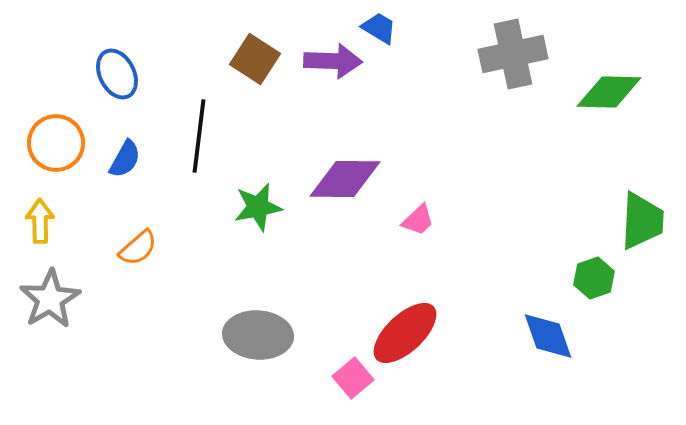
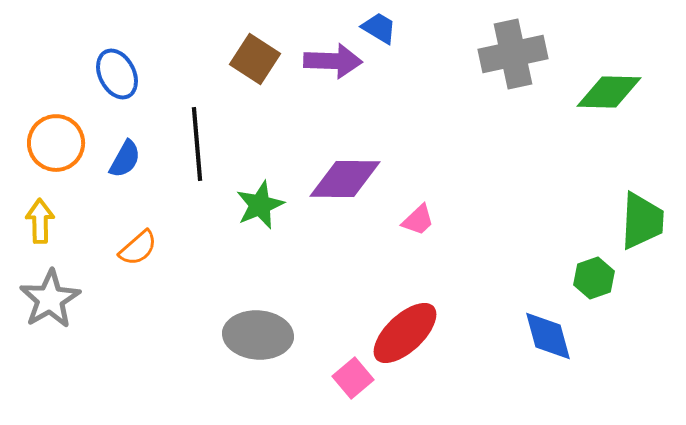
black line: moved 2 px left, 8 px down; rotated 12 degrees counterclockwise
green star: moved 2 px right, 2 px up; rotated 12 degrees counterclockwise
blue diamond: rotated 4 degrees clockwise
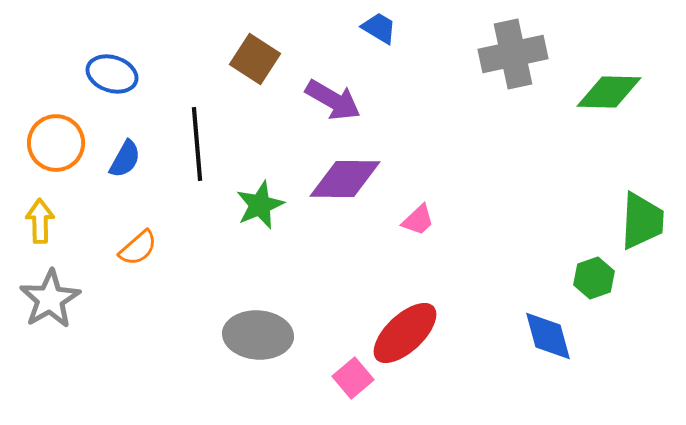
purple arrow: moved 39 px down; rotated 28 degrees clockwise
blue ellipse: moved 5 px left; rotated 45 degrees counterclockwise
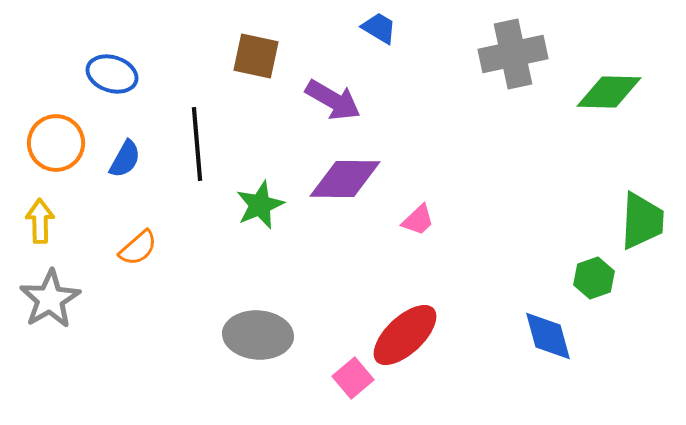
brown square: moved 1 px right, 3 px up; rotated 21 degrees counterclockwise
red ellipse: moved 2 px down
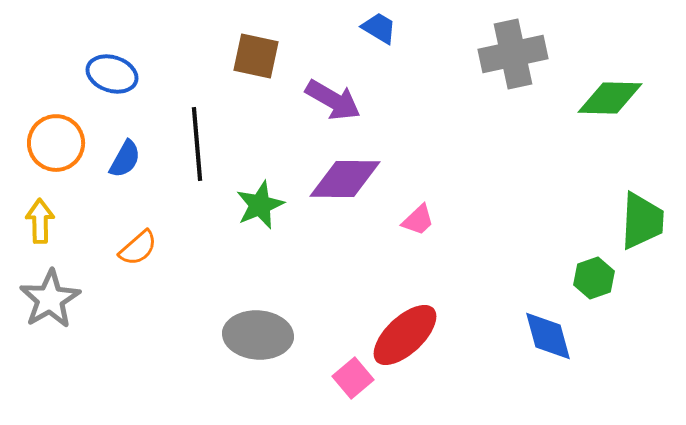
green diamond: moved 1 px right, 6 px down
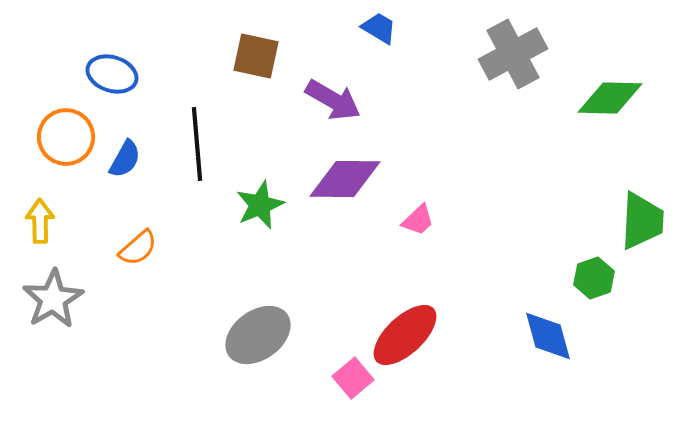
gray cross: rotated 16 degrees counterclockwise
orange circle: moved 10 px right, 6 px up
gray star: moved 3 px right
gray ellipse: rotated 40 degrees counterclockwise
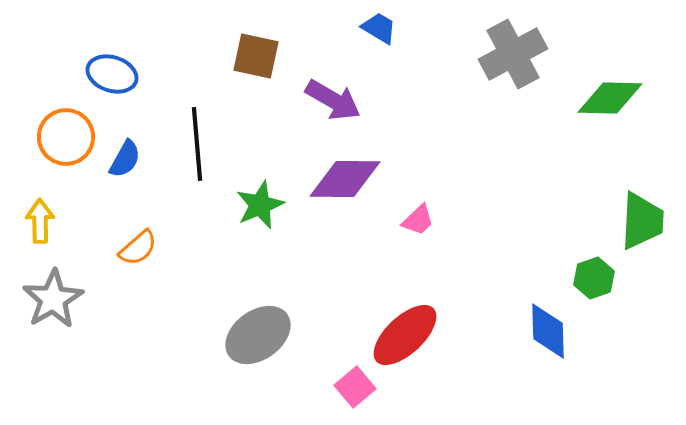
blue diamond: moved 5 px up; rotated 14 degrees clockwise
pink square: moved 2 px right, 9 px down
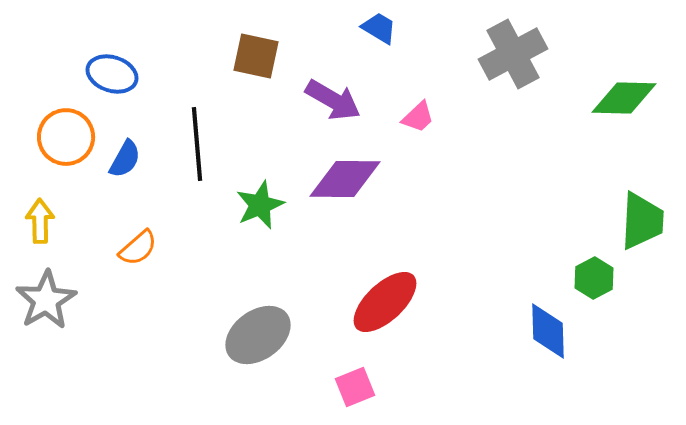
green diamond: moved 14 px right
pink trapezoid: moved 103 px up
green hexagon: rotated 9 degrees counterclockwise
gray star: moved 7 px left, 1 px down
red ellipse: moved 20 px left, 33 px up
pink square: rotated 18 degrees clockwise
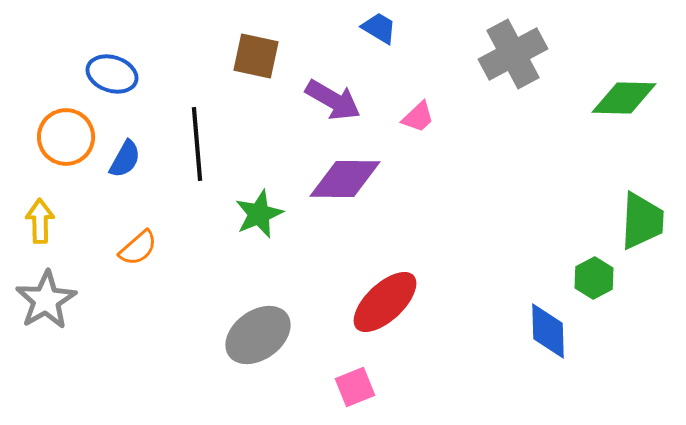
green star: moved 1 px left, 9 px down
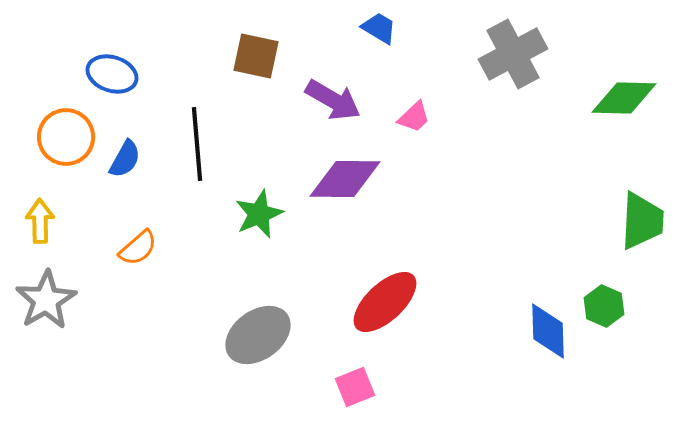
pink trapezoid: moved 4 px left
green hexagon: moved 10 px right, 28 px down; rotated 9 degrees counterclockwise
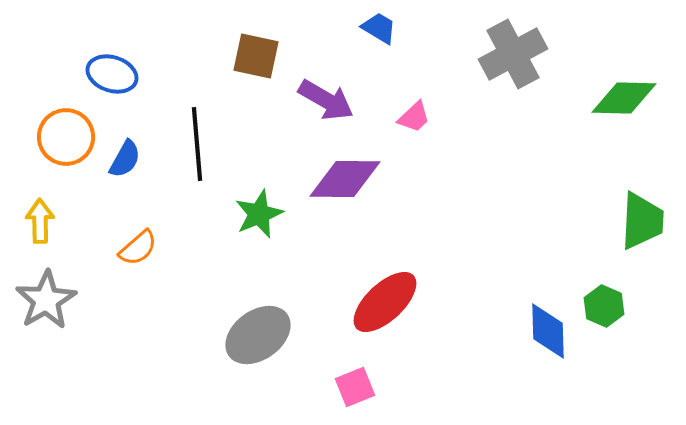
purple arrow: moved 7 px left
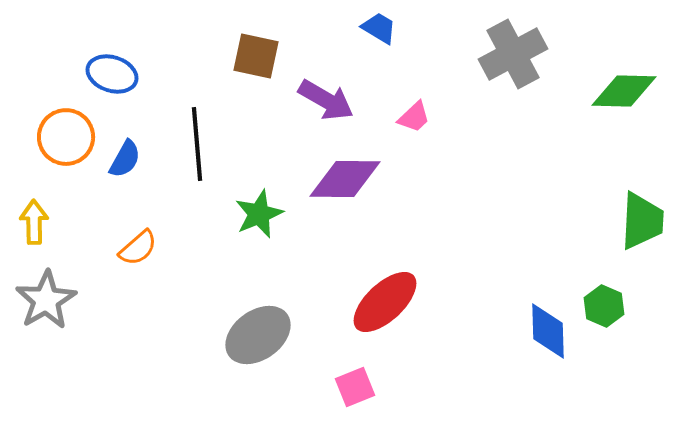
green diamond: moved 7 px up
yellow arrow: moved 6 px left, 1 px down
